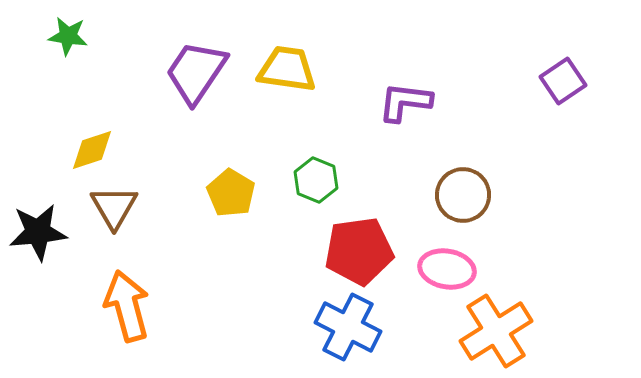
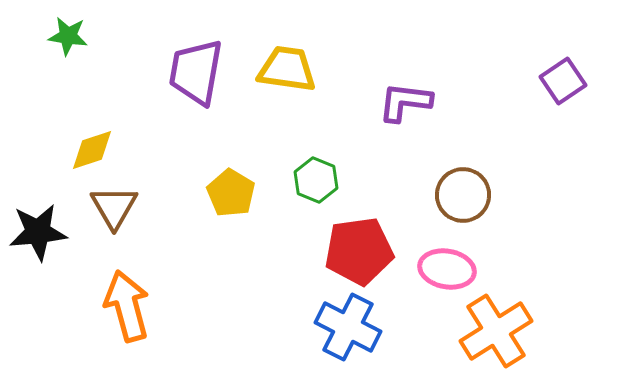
purple trapezoid: rotated 24 degrees counterclockwise
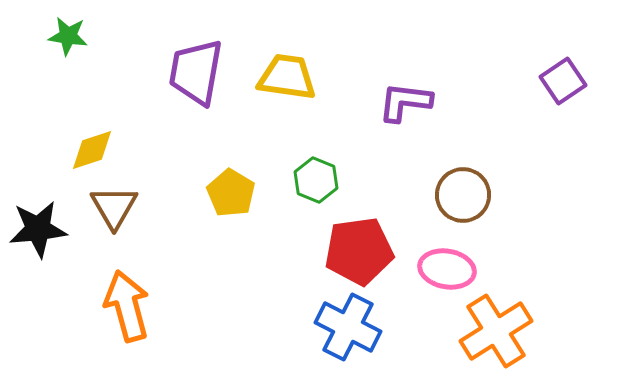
yellow trapezoid: moved 8 px down
black star: moved 3 px up
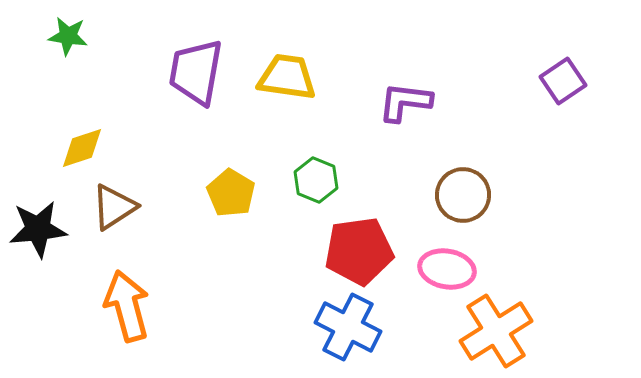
yellow diamond: moved 10 px left, 2 px up
brown triangle: rotated 27 degrees clockwise
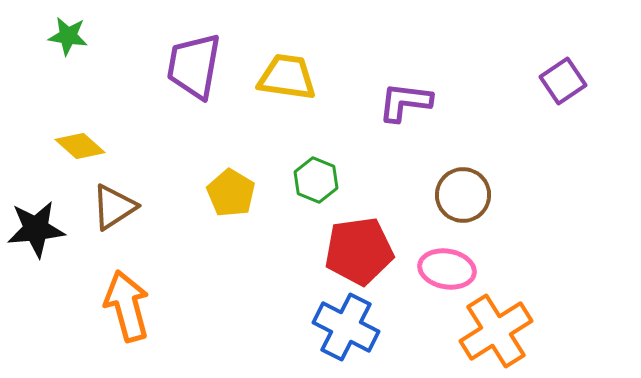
purple trapezoid: moved 2 px left, 6 px up
yellow diamond: moved 2 px left, 2 px up; rotated 60 degrees clockwise
black star: moved 2 px left
blue cross: moved 2 px left
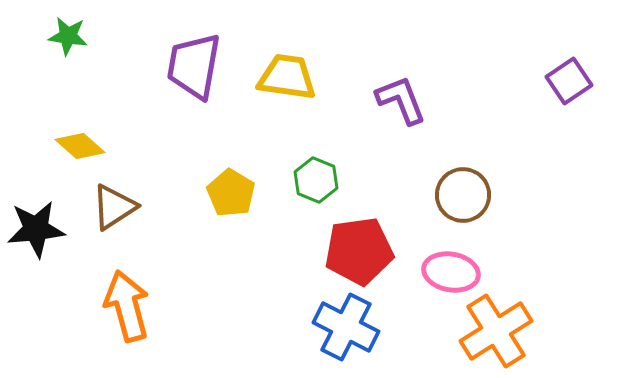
purple square: moved 6 px right
purple L-shape: moved 4 px left, 2 px up; rotated 62 degrees clockwise
pink ellipse: moved 4 px right, 3 px down
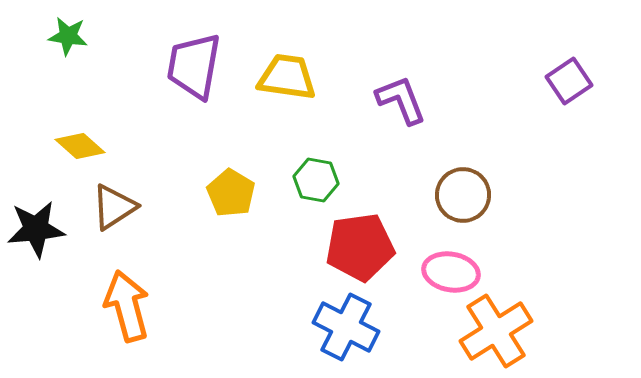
green hexagon: rotated 12 degrees counterclockwise
red pentagon: moved 1 px right, 4 px up
